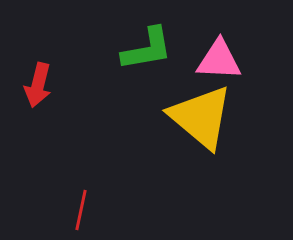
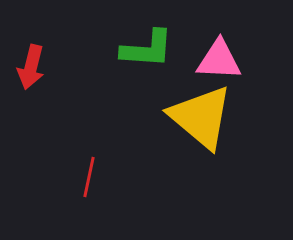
green L-shape: rotated 14 degrees clockwise
red arrow: moved 7 px left, 18 px up
red line: moved 8 px right, 33 px up
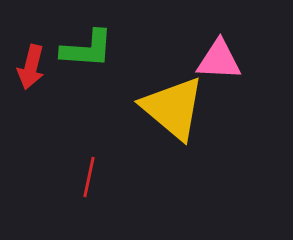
green L-shape: moved 60 px left
yellow triangle: moved 28 px left, 9 px up
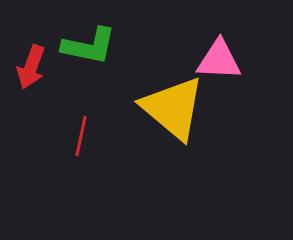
green L-shape: moved 2 px right, 3 px up; rotated 8 degrees clockwise
red arrow: rotated 6 degrees clockwise
red line: moved 8 px left, 41 px up
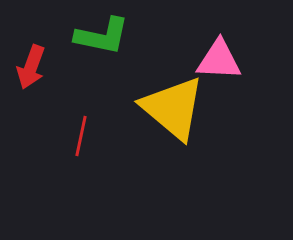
green L-shape: moved 13 px right, 10 px up
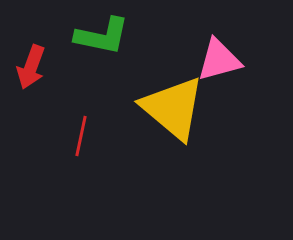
pink triangle: rotated 18 degrees counterclockwise
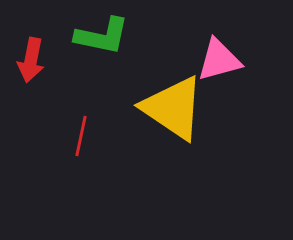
red arrow: moved 7 px up; rotated 9 degrees counterclockwise
yellow triangle: rotated 6 degrees counterclockwise
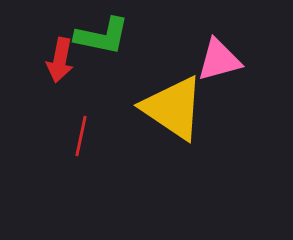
red arrow: moved 29 px right
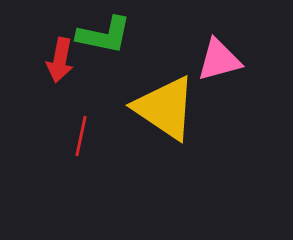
green L-shape: moved 2 px right, 1 px up
yellow triangle: moved 8 px left
